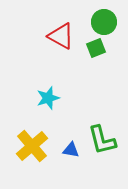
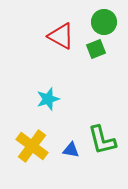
green square: moved 1 px down
cyan star: moved 1 px down
yellow cross: rotated 12 degrees counterclockwise
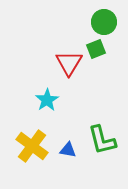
red triangle: moved 8 px right, 27 px down; rotated 32 degrees clockwise
cyan star: moved 1 px left, 1 px down; rotated 15 degrees counterclockwise
blue triangle: moved 3 px left
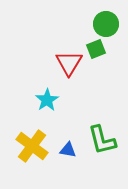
green circle: moved 2 px right, 2 px down
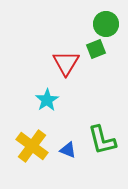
red triangle: moved 3 px left
blue triangle: rotated 12 degrees clockwise
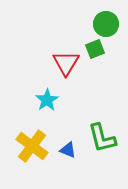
green square: moved 1 px left
green L-shape: moved 2 px up
